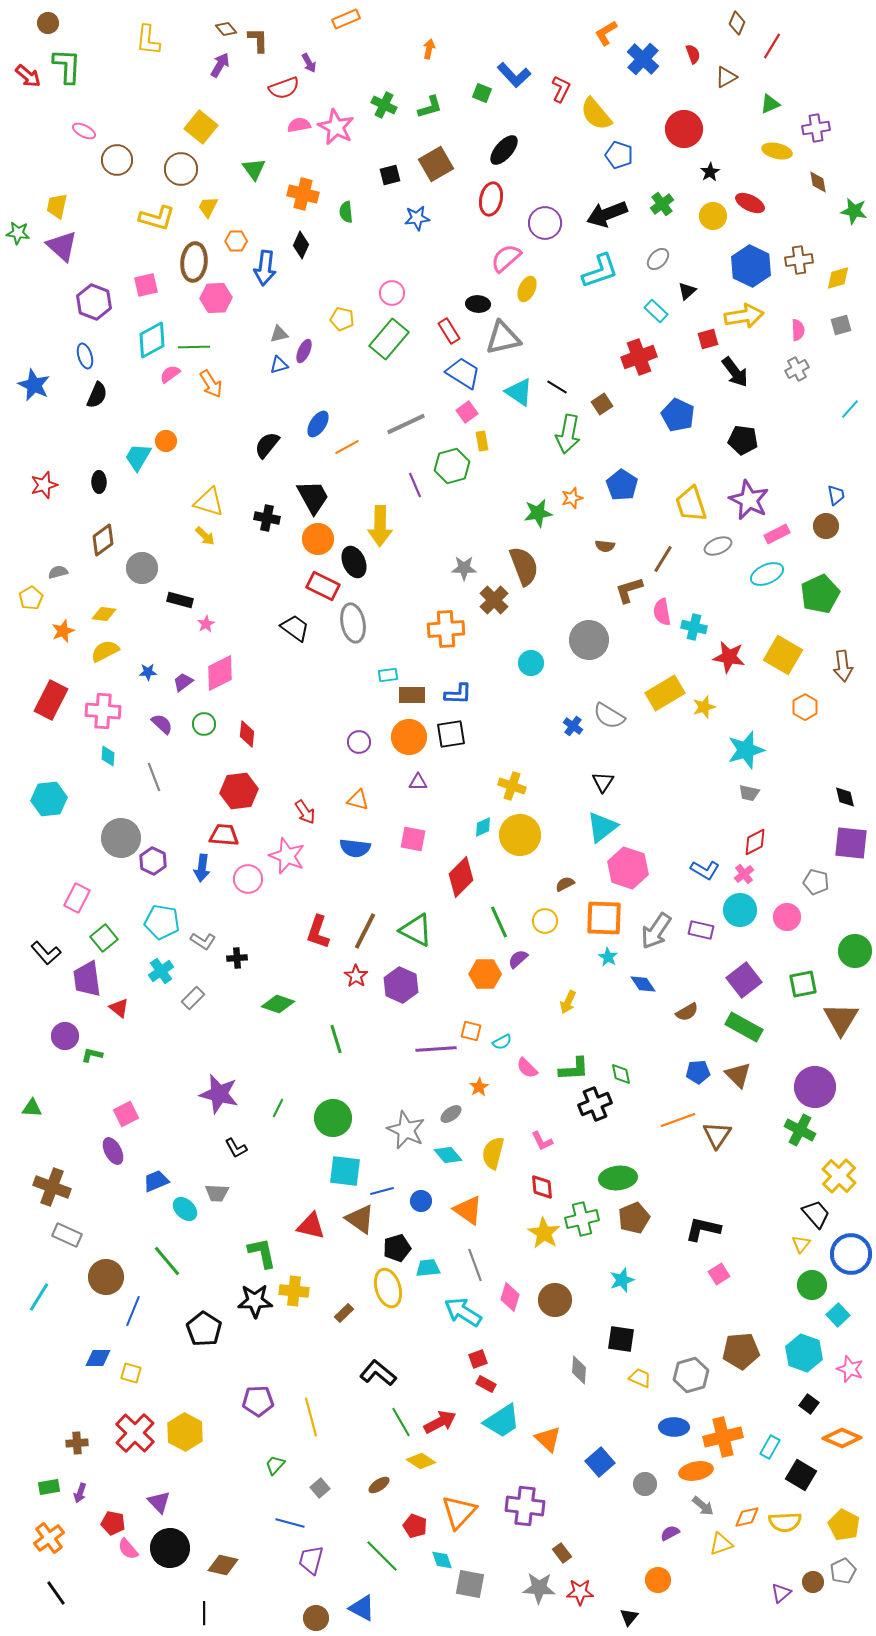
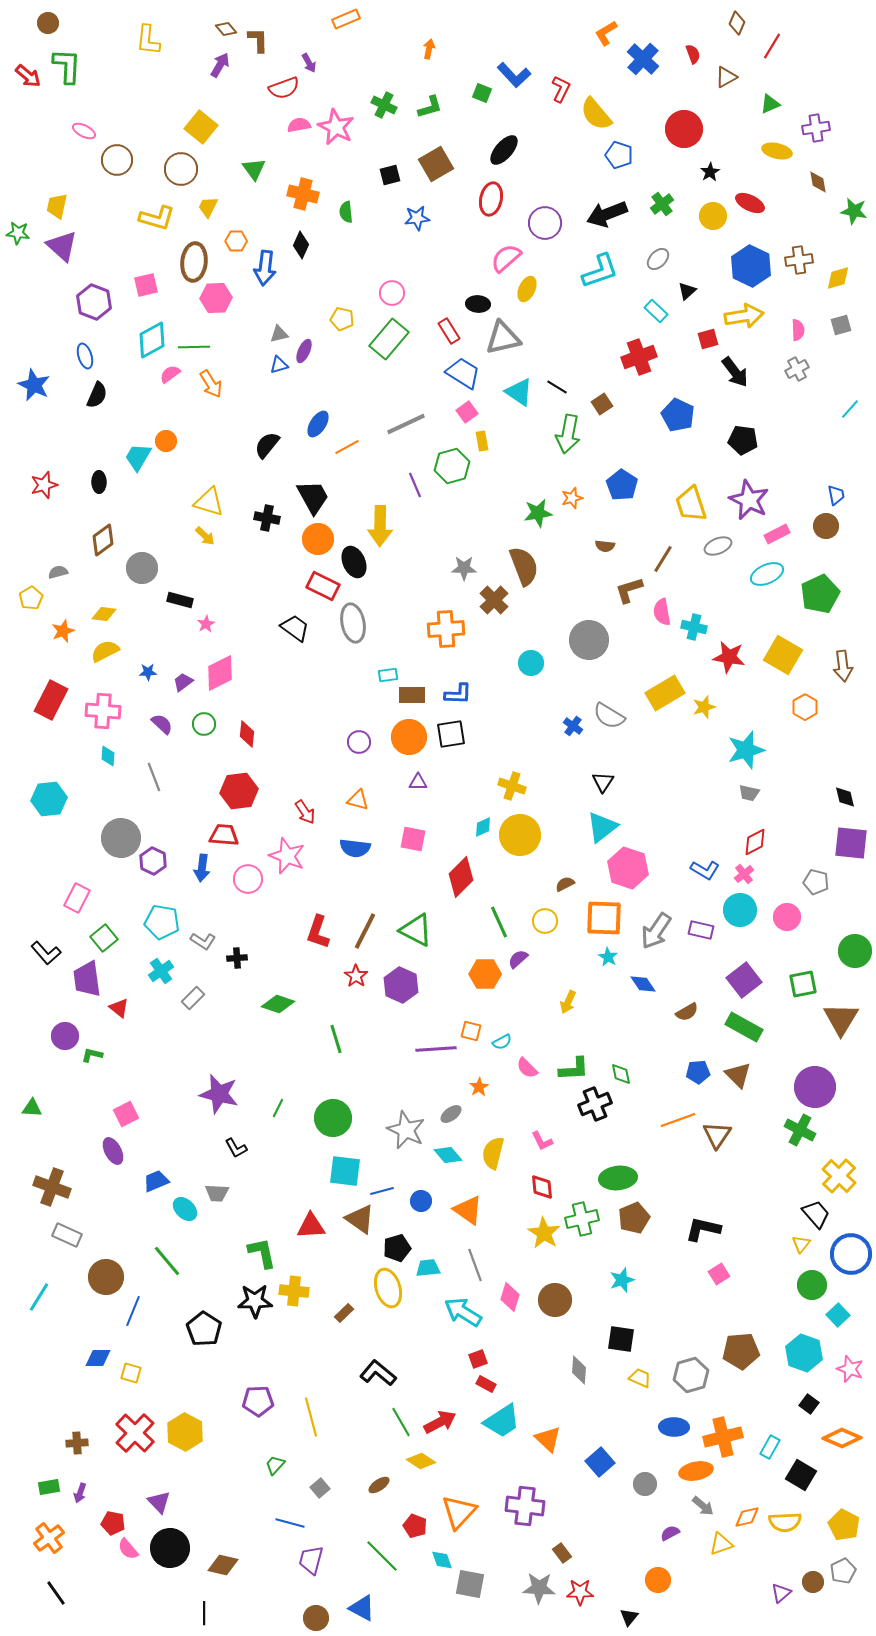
red triangle at (311, 1226): rotated 16 degrees counterclockwise
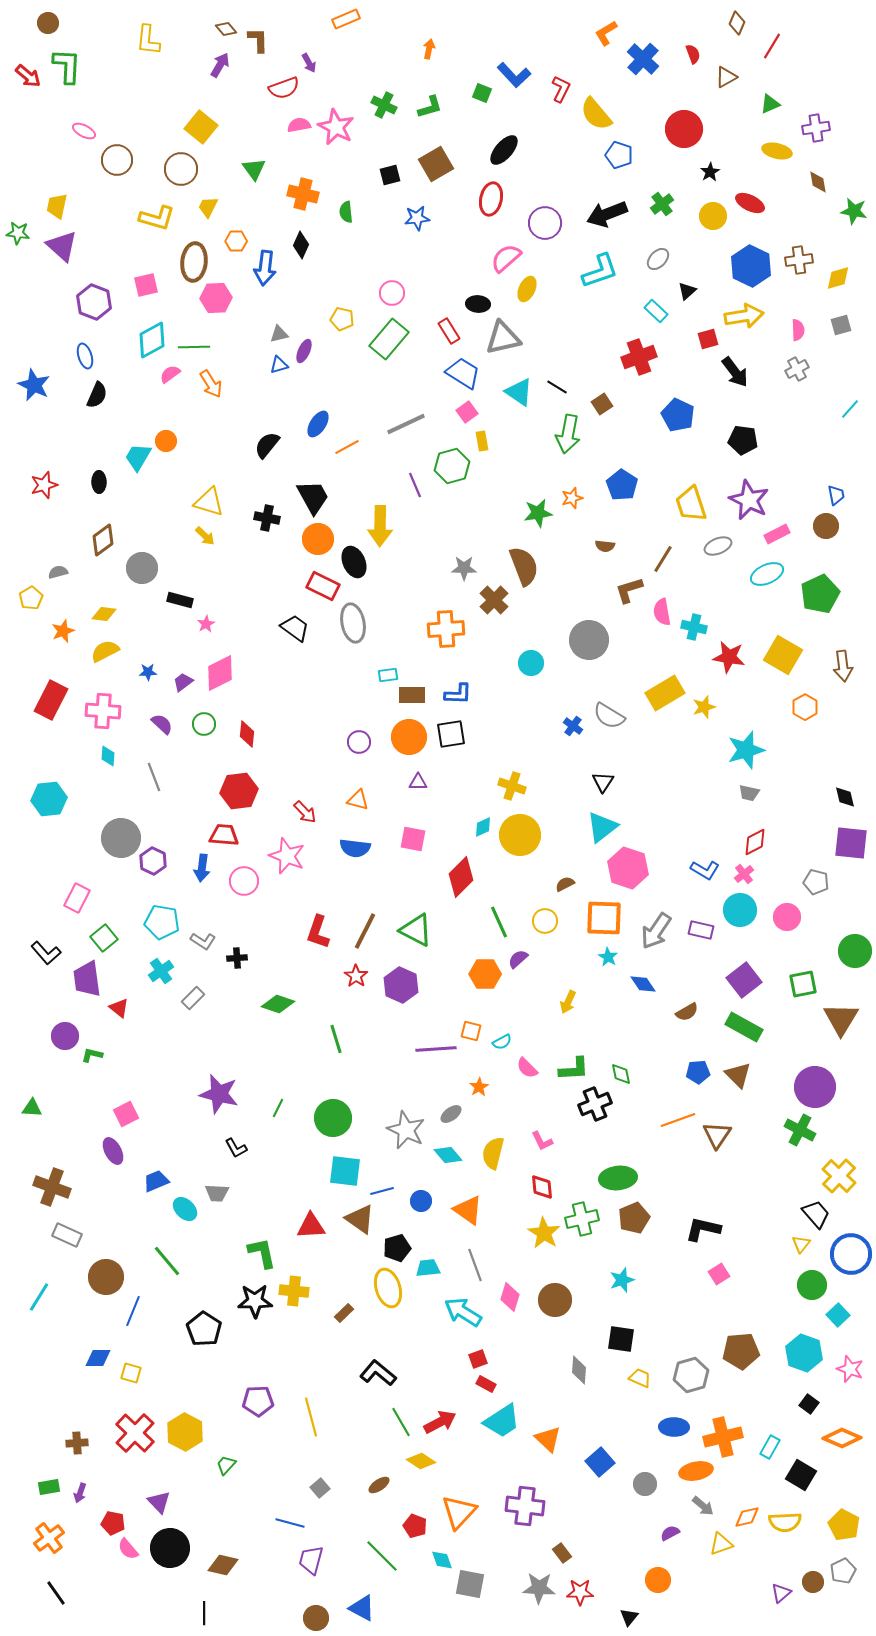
red arrow at (305, 812): rotated 10 degrees counterclockwise
pink circle at (248, 879): moved 4 px left, 2 px down
green trapezoid at (275, 1465): moved 49 px left
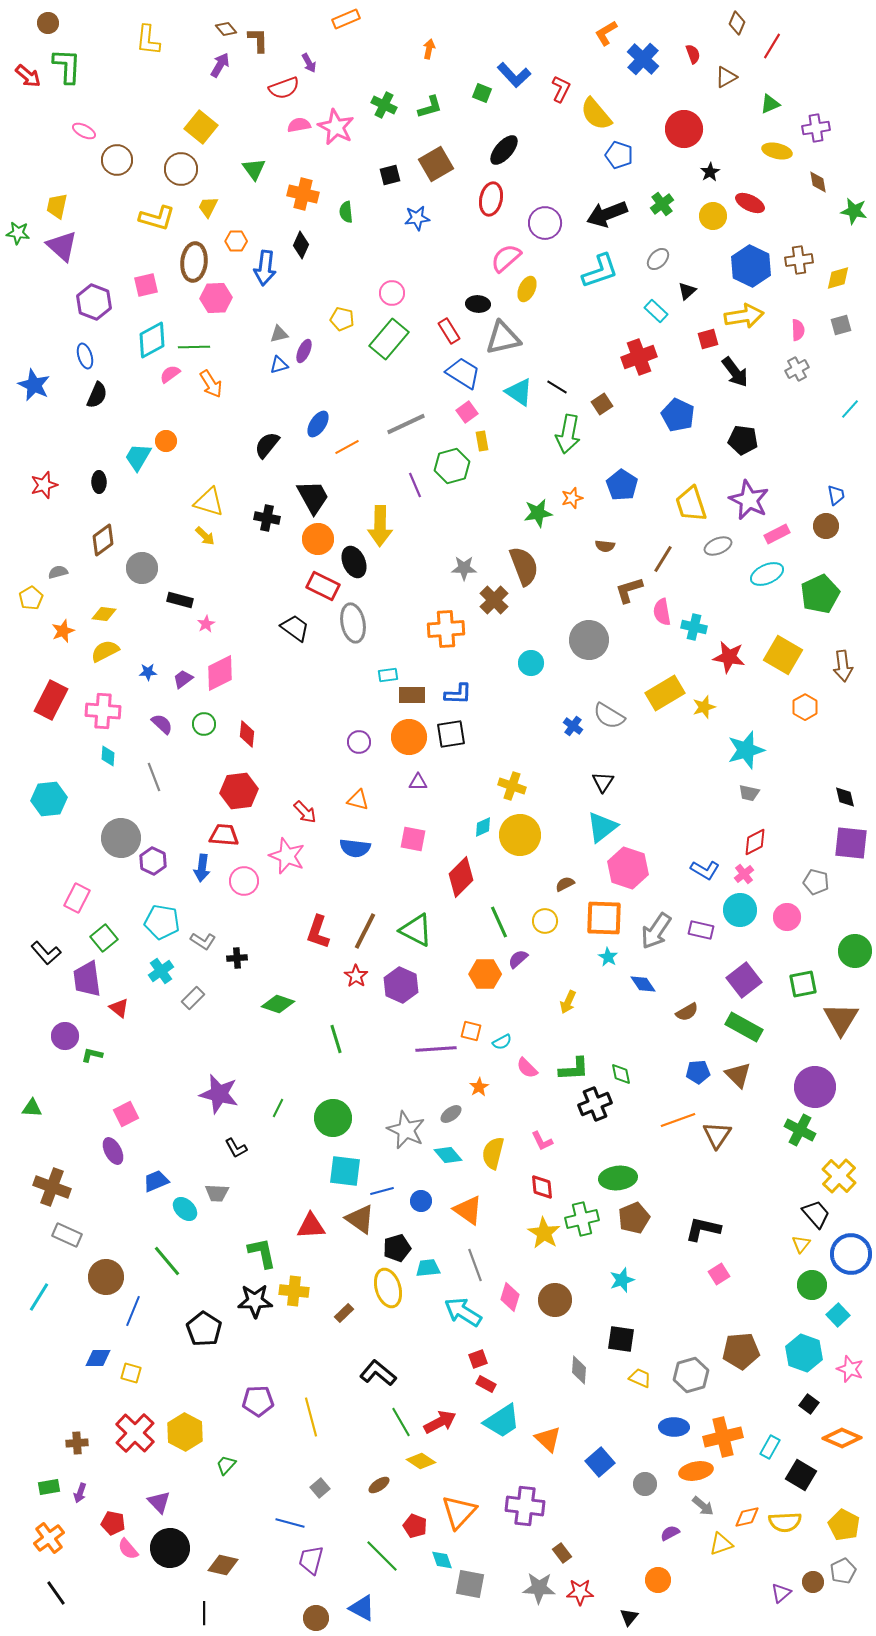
purple trapezoid at (183, 682): moved 3 px up
